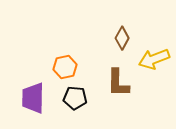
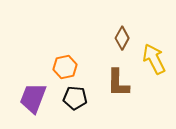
yellow arrow: rotated 84 degrees clockwise
purple trapezoid: rotated 20 degrees clockwise
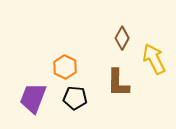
orange hexagon: rotated 20 degrees counterclockwise
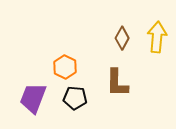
yellow arrow: moved 3 px right, 22 px up; rotated 32 degrees clockwise
brown L-shape: moved 1 px left
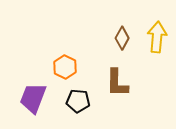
black pentagon: moved 3 px right, 3 px down
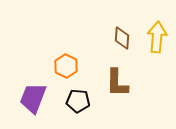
brown diamond: rotated 25 degrees counterclockwise
orange hexagon: moved 1 px right, 1 px up
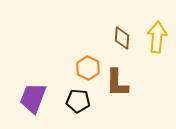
orange hexagon: moved 22 px right, 2 px down
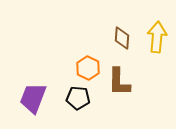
brown L-shape: moved 2 px right, 1 px up
black pentagon: moved 3 px up
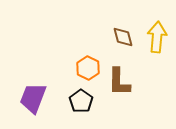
brown diamond: moved 1 px right, 1 px up; rotated 20 degrees counterclockwise
black pentagon: moved 3 px right, 3 px down; rotated 30 degrees clockwise
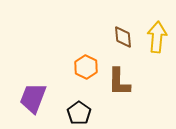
brown diamond: rotated 10 degrees clockwise
orange hexagon: moved 2 px left, 1 px up
black pentagon: moved 2 px left, 12 px down
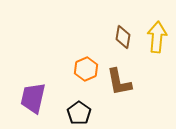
brown diamond: rotated 15 degrees clockwise
orange hexagon: moved 2 px down; rotated 10 degrees clockwise
brown L-shape: rotated 12 degrees counterclockwise
purple trapezoid: rotated 8 degrees counterclockwise
